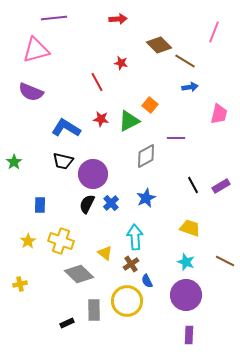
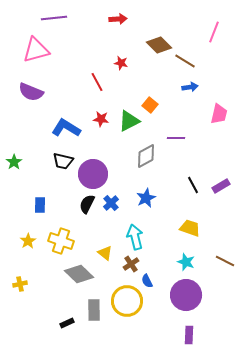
cyan arrow at (135, 237): rotated 10 degrees counterclockwise
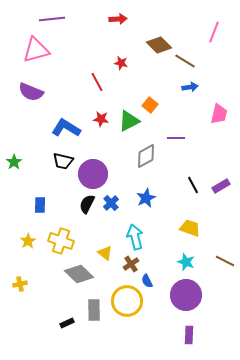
purple line at (54, 18): moved 2 px left, 1 px down
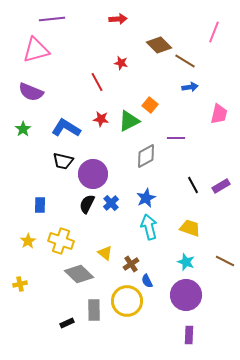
green star at (14, 162): moved 9 px right, 33 px up
cyan arrow at (135, 237): moved 14 px right, 10 px up
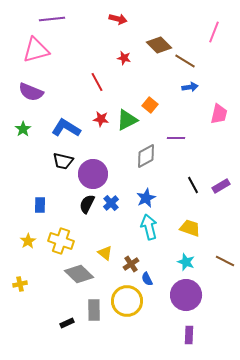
red arrow at (118, 19): rotated 18 degrees clockwise
red star at (121, 63): moved 3 px right, 5 px up
green triangle at (129, 121): moved 2 px left, 1 px up
blue semicircle at (147, 281): moved 2 px up
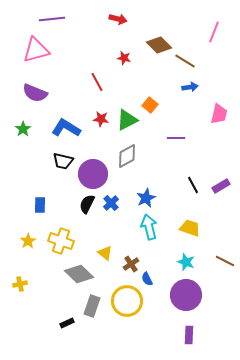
purple semicircle at (31, 92): moved 4 px right, 1 px down
gray diamond at (146, 156): moved 19 px left
gray rectangle at (94, 310): moved 2 px left, 4 px up; rotated 20 degrees clockwise
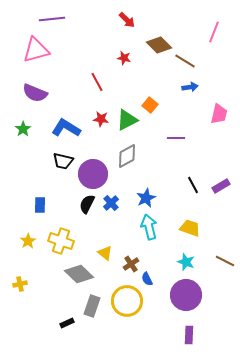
red arrow at (118, 19): moved 9 px right, 1 px down; rotated 30 degrees clockwise
